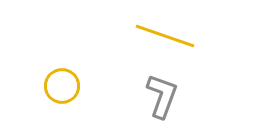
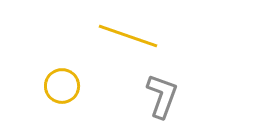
yellow line: moved 37 px left
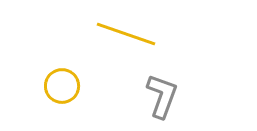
yellow line: moved 2 px left, 2 px up
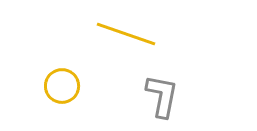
gray L-shape: rotated 9 degrees counterclockwise
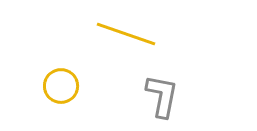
yellow circle: moved 1 px left
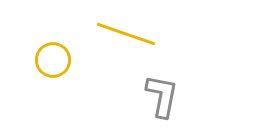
yellow circle: moved 8 px left, 26 px up
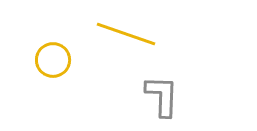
gray L-shape: rotated 9 degrees counterclockwise
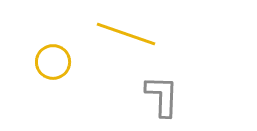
yellow circle: moved 2 px down
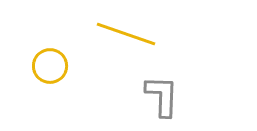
yellow circle: moved 3 px left, 4 px down
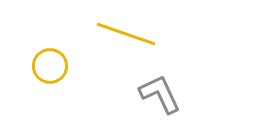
gray L-shape: moved 2 px left, 2 px up; rotated 27 degrees counterclockwise
